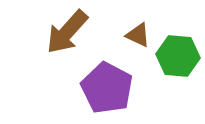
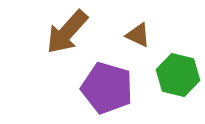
green hexagon: moved 19 px down; rotated 9 degrees clockwise
purple pentagon: rotated 12 degrees counterclockwise
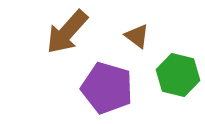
brown triangle: moved 1 px left, 1 px down; rotated 12 degrees clockwise
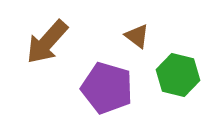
brown arrow: moved 20 px left, 10 px down
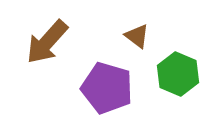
green hexagon: moved 1 px up; rotated 9 degrees clockwise
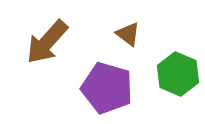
brown triangle: moved 9 px left, 2 px up
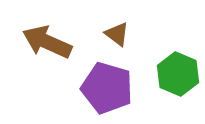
brown triangle: moved 11 px left
brown arrow: rotated 72 degrees clockwise
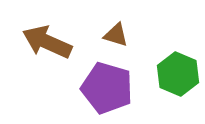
brown triangle: moved 1 px left, 1 px down; rotated 20 degrees counterclockwise
